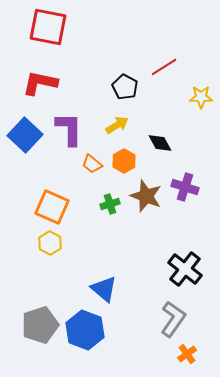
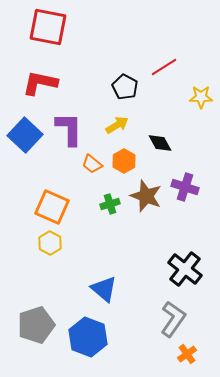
gray pentagon: moved 4 px left
blue hexagon: moved 3 px right, 7 px down
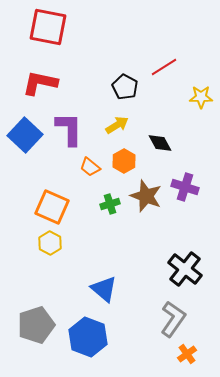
orange trapezoid: moved 2 px left, 3 px down
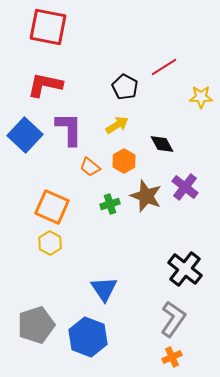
red L-shape: moved 5 px right, 2 px down
black diamond: moved 2 px right, 1 px down
purple cross: rotated 20 degrees clockwise
blue triangle: rotated 16 degrees clockwise
orange cross: moved 15 px left, 3 px down; rotated 12 degrees clockwise
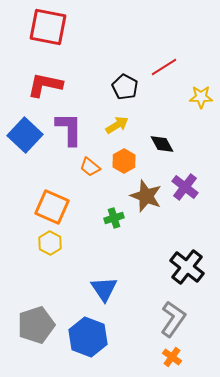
green cross: moved 4 px right, 14 px down
black cross: moved 2 px right, 2 px up
orange cross: rotated 30 degrees counterclockwise
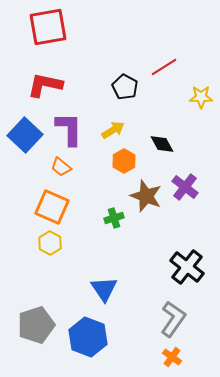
red square: rotated 21 degrees counterclockwise
yellow arrow: moved 4 px left, 5 px down
orange trapezoid: moved 29 px left
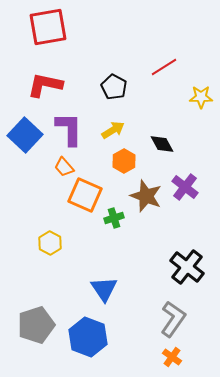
black pentagon: moved 11 px left
orange trapezoid: moved 3 px right; rotated 10 degrees clockwise
orange square: moved 33 px right, 12 px up
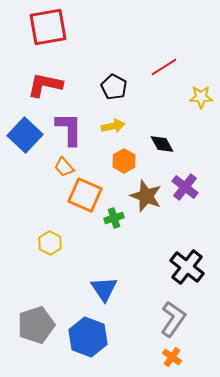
yellow arrow: moved 4 px up; rotated 20 degrees clockwise
